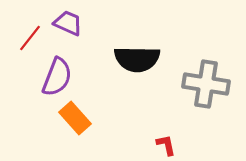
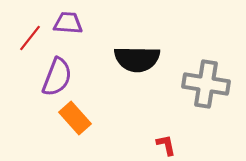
purple trapezoid: rotated 20 degrees counterclockwise
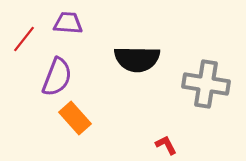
red line: moved 6 px left, 1 px down
red L-shape: rotated 15 degrees counterclockwise
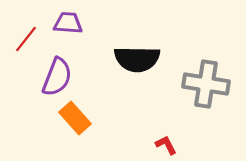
red line: moved 2 px right
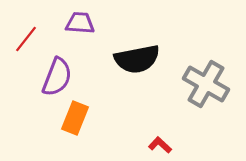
purple trapezoid: moved 12 px right
black semicircle: rotated 12 degrees counterclockwise
gray cross: rotated 21 degrees clockwise
orange rectangle: rotated 64 degrees clockwise
red L-shape: moved 6 px left; rotated 20 degrees counterclockwise
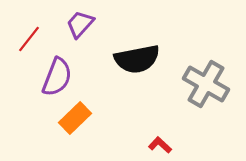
purple trapezoid: moved 1 px down; rotated 52 degrees counterclockwise
red line: moved 3 px right
orange rectangle: rotated 24 degrees clockwise
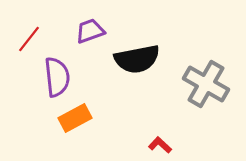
purple trapezoid: moved 10 px right, 7 px down; rotated 28 degrees clockwise
purple semicircle: rotated 27 degrees counterclockwise
orange rectangle: rotated 16 degrees clockwise
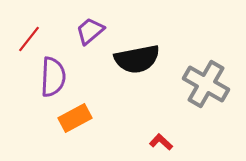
purple trapezoid: rotated 20 degrees counterclockwise
purple semicircle: moved 4 px left; rotated 9 degrees clockwise
red L-shape: moved 1 px right, 3 px up
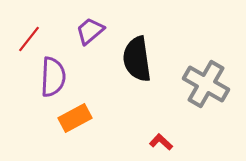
black semicircle: rotated 93 degrees clockwise
